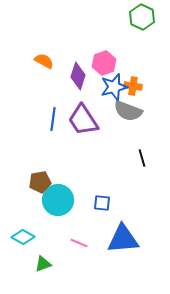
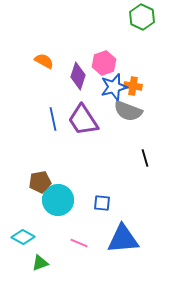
blue line: rotated 20 degrees counterclockwise
black line: moved 3 px right
green triangle: moved 3 px left, 1 px up
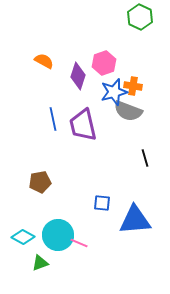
green hexagon: moved 2 px left
blue star: moved 5 px down
purple trapezoid: moved 5 px down; rotated 20 degrees clockwise
cyan circle: moved 35 px down
blue triangle: moved 12 px right, 19 px up
